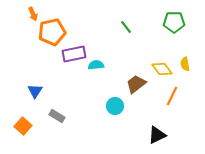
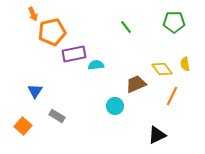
brown trapezoid: rotated 15 degrees clockwise
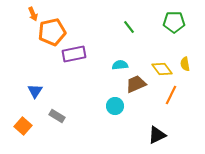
green line: moved 3 px right
cyan semicircle: moved 24 px right
orange line: moved 1 px left, 1 px up
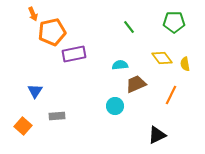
yellow diamond: moved 11 px up
gray rectangle: rotated 35 degrees counterclockwise
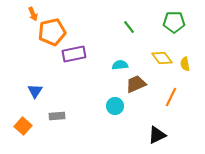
orange line: moved 2 px down
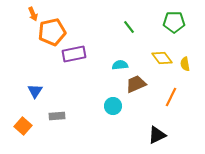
cyan circle: moved 2 px left
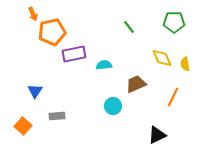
yellow diamond: rotated 15 degrees clockwise
cyan semicircle: moved 16 px left
orange line: moved 2 px right
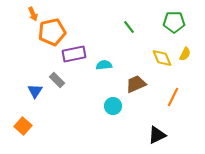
yellow semicircle: moved 10 px up; rotated 144 degrees counterclockwise
gray rectangle: moved 36 px up; rotated 49 degrees clockwise
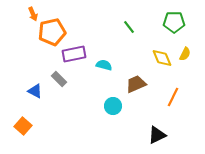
cyan semicircle: rotated 21 degrees clockwise
gray rectangle: moved 2 px right, 1 px up
blue triangle: rotated 35 degrees counterclockwise
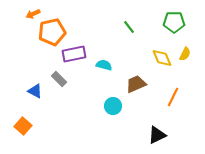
orange arrow: rotated 88 degrees clockwise
